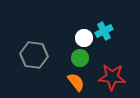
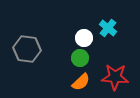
cyan cross: moved 4 px right, 3 px up; rotated 24 degrees counterclockwise
gray hexagon: moved 7 px left, 6 px up
red star: moved 3 px right
orange semicircle: moved 5 px right; rotated 84 degrees clockwise
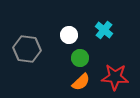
cyan cross: moved 4 px left, 2 px down
white circle: moved 15 px left, 3 px up
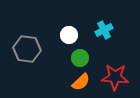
cyan cross: rotated 24 degrees clockwise
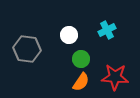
cyan cross: moved 3 px right
green circle: moved 1 px right, 1 px down
orange semicircle: rotated 12 degrees counterclockwise
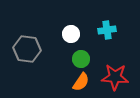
cyan cross: rotated 18 degrees clockwise
white circle: moved 2 px right, 1 px up
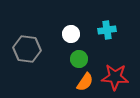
green circle: moved 2 px left
orange semicircle: moved 4 px right
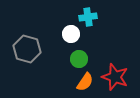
cyan cross: moved 19 px left, 13 px up
gray hexagon: rotated 8 degrees clockwise
red star: rotated 16 degrees clockwise
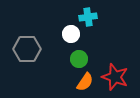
gray hexagon: rotated 16 degrees counterclockwise
